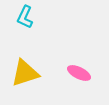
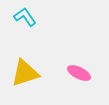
cyan L-shape: rotated 120 degrees clockwise
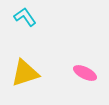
pink ellipse: moved 6 px right
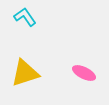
pink ellipse: moved 1 px left
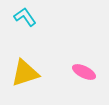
pink ellipse: moved 1 px up
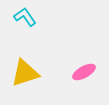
pink ellipse: rotated 55 degrees counterclockwise
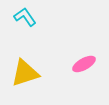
pink ellipse: moved 8 px up
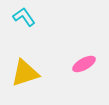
cyan L-shape: moved 1 px left
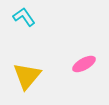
yellow triangle: moved 2 px right, 3 px down; rotated 32 degrees counterclockwise
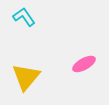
yellow triangle: moved 1 px left, 1 px down
